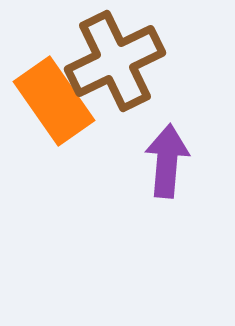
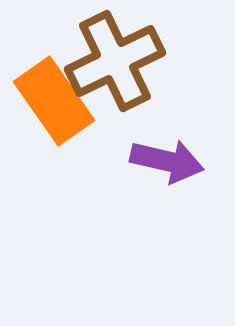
purple arrow: rotated 98 degrees clockwise
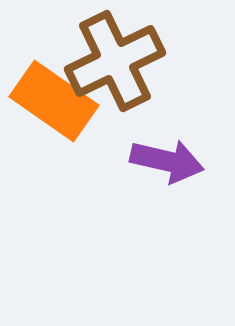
orange rectangle: rotated 20 degrees counterclockwise
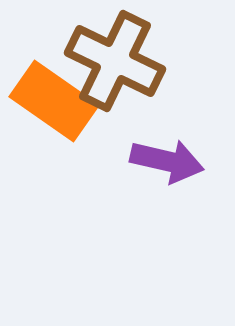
brown cross: rotated 38 degrees counterclockwise
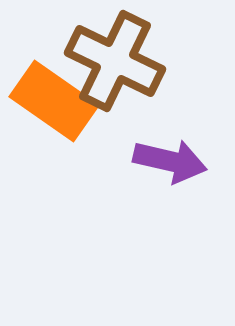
purple arrow: moved 3 px right
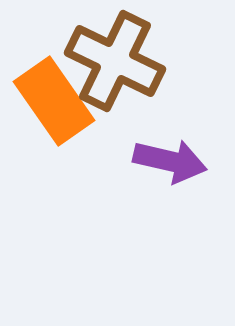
orange rectangle: rotated 20 degrees clockwise
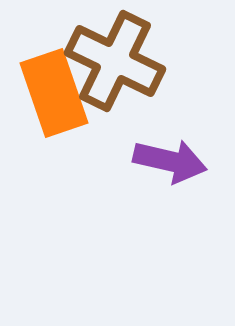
orange rectangle: moved 8 px up; rotated 16 degrees clockwise
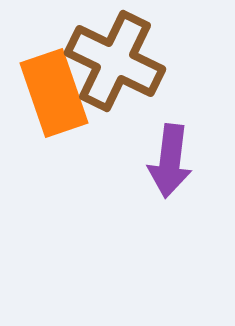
purple arrow: rotated 84 degrees clockwise
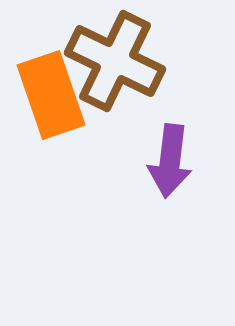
orange rectangle: moved 3 px left, 2 px down
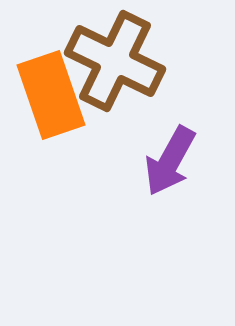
purple arrow: rotated 22 degrees clockwise
